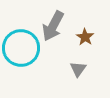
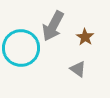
gray triangle: rotated 30 degrees counterclockwise
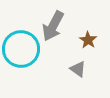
brown star: moved 3 px right, 3 px down
cyan circle: moved 1 px down
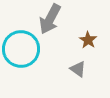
gray arrow: moved 3 px left, 7 px up
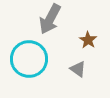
cyan circle: moved 8 px right, 10 px down
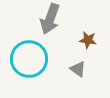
gray arrow: rotated 8 degrees counterclockwise
brown star: rotated 24 degrees counterclockwise
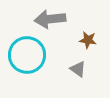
gray arrow: rotated 64 degrees clockwise
cyan circle: moved 2 px left, 4 px up
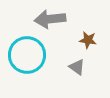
gray triangle: moved 1 px left, 2 px up
